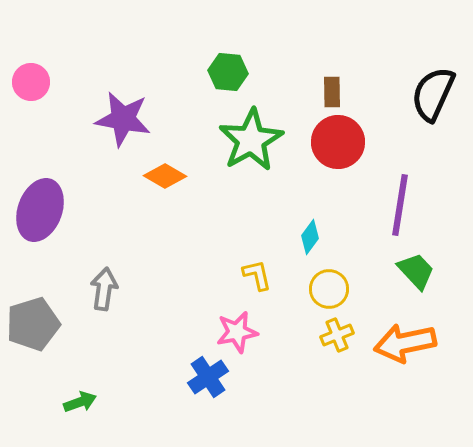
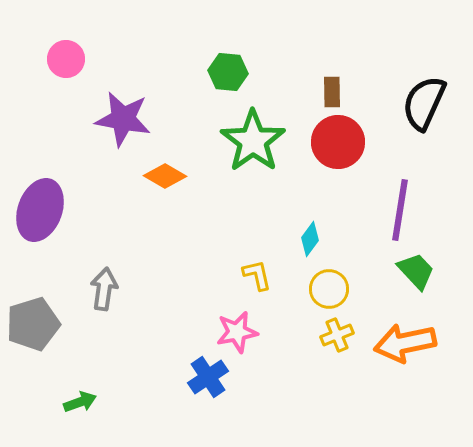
pink circle: moved 35 px right, 23 px up
black semicircle: moved 9 px left, 9 px down
green star: moved 2 px right, 1 px down; rotated 6 degrees counterclockwise
purple line: moved 5 px down
cyan diamond: moved 2 px down
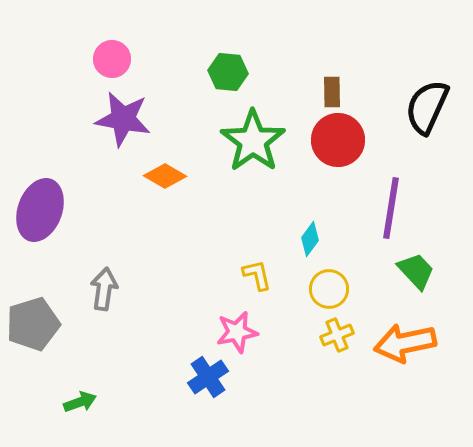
pink circle: moved 46 px right
black semicircle: moved 3 px right, 4 px down
red circle: moved 2 px up
purple line: moved 9 px left, 2 px up
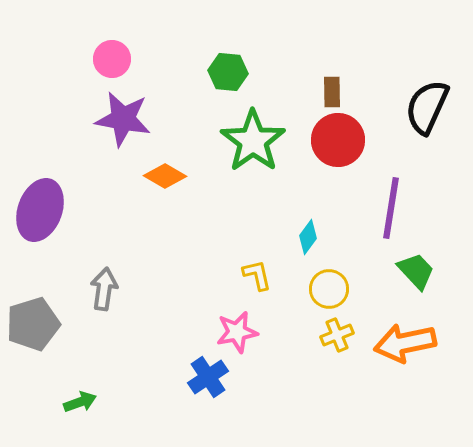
cyan diamond: moved 2 px left, 2 px up
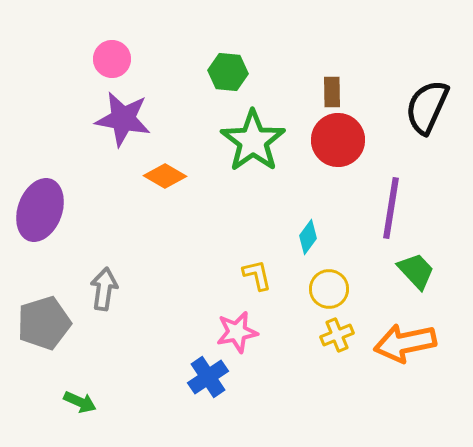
gray pentagon: moved 11 px right, 1 px up
green arrow: rotated 44 degrees clockwise
